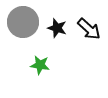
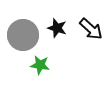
gray circle: moved 13 px down
black arrow: moved 2 px right
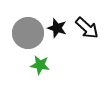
black arrow: moved 4 px left, 1 px up
gray circle: moved 5 px right, 2 px up
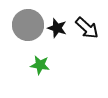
gray circle: moved 8 px up
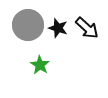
black star: moved 1 px right
green star: rotated 24 degrees clockwise
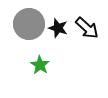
gray circle: moved 1 px right, 1 px up
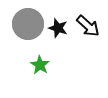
gray circle: moved 1 px left
black arrow: moved 1 px right, 2 px up
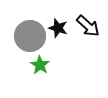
gray circle: moved 2 px right, 12 px down
